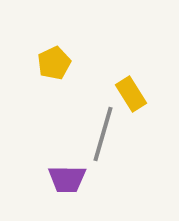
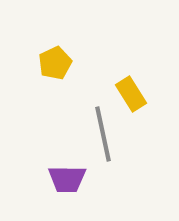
yellow pentagon: moved 1 px right
gray line: rotated 28 degrees counterclockwise
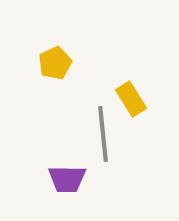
yellow rectangle: moved 5 px down
gray line: rotated 6 degrees clockwise
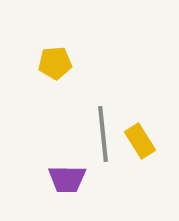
yellow pentagon: rotated 20 degrees clockwise
yellow rectangle: moved 9 px right, 42 px down
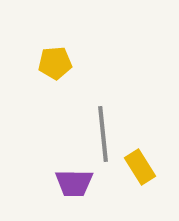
yellow rectangle: moved 26 px down
purple trapezoid: moved 7 px right, 4 px down
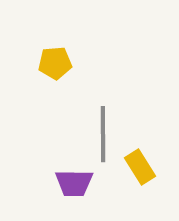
gray line: rotated 6 degrees clockwise
